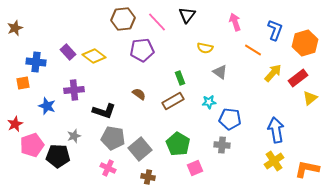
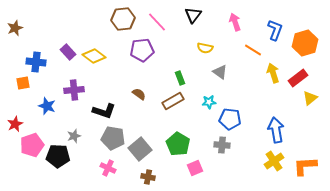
black triangle: moved 6 px right
yellow arrow: rotated 60 degrees counterclockwise
orange L-shape: moved 2 px left, 3 px up; rotated 15 degrees counterclockwise
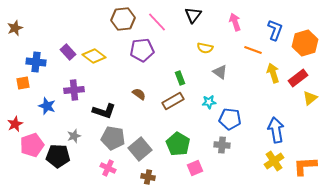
orange line: rotated 12 degrees counterclockwise
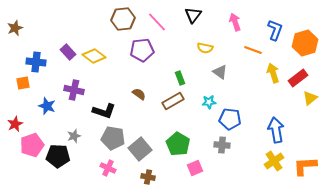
purple cross: rotated 18 degrees clockwise
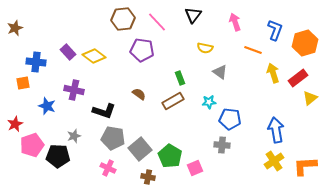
purple pentagon: rotated 15 degrees clockwise
green pentagon: moved 8 px left, 12 px down
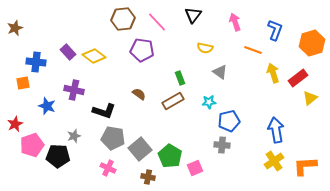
orange hexagon: moved 7 px right
blue pentagon: moved 1 px left, 2 px down; rotated 20 degrees counterclockwise
